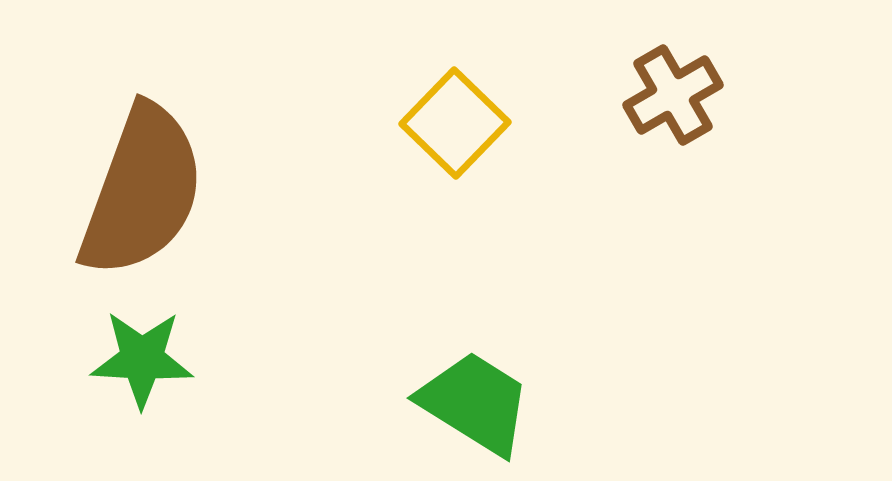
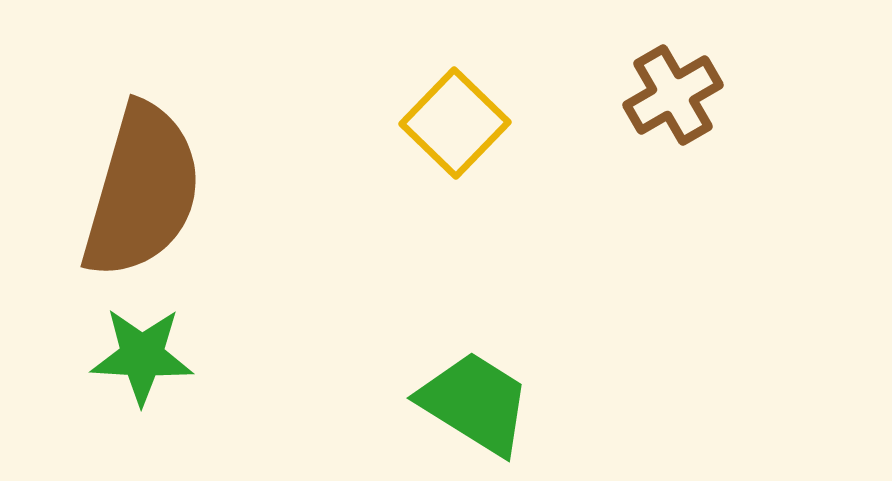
brown semicircle: rotated 4 degrees counterclockwise
green star: moved 3 px up
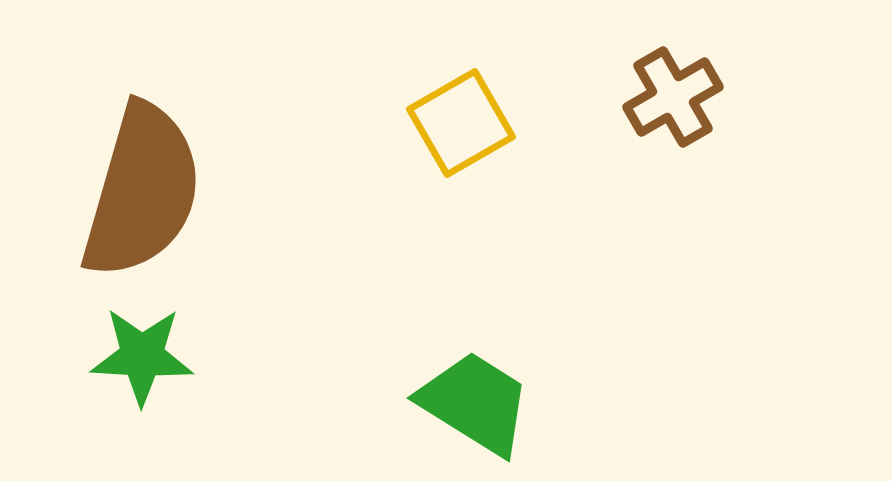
brown cross: moved 2 px down
yellow square: moved 6 px right; rotated 16 degrees clockwise
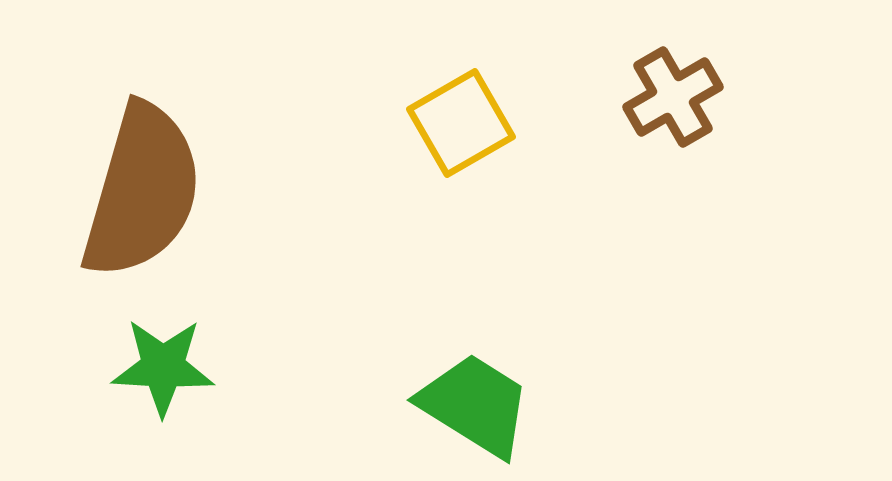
green star: moved 21 px right, 11 px down
green trapezoid: moved 2 px down
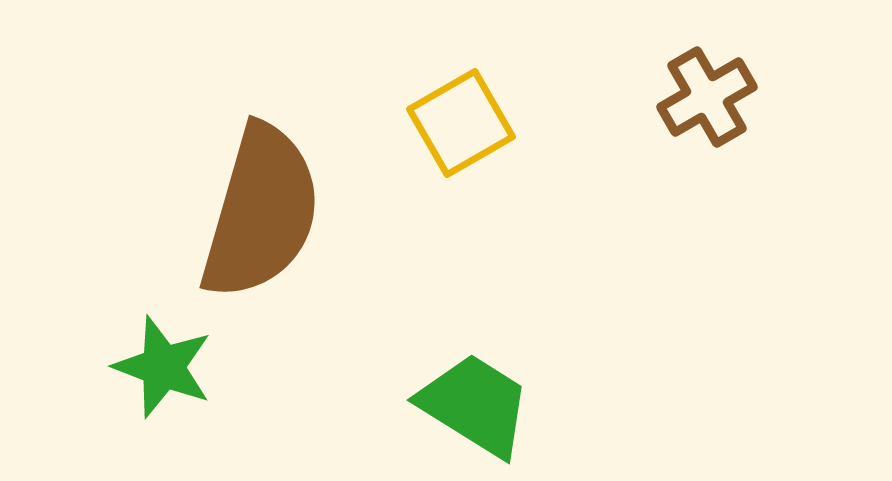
brown cross: moved 34 px right
brown semicircle: moved 119 px right, 21 px down
green star: rotated 18 degrees clockwise
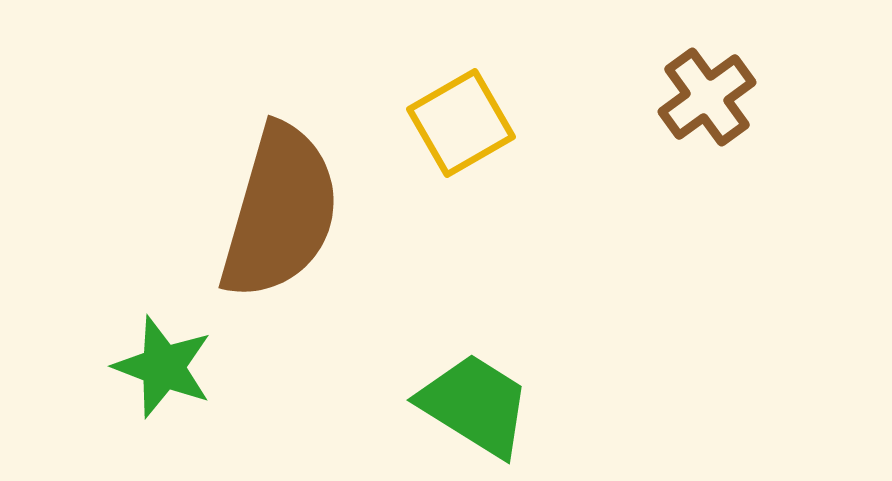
brown cross: rotated 6 degrees counterclockwise
brown semicircle: moved 19 px right
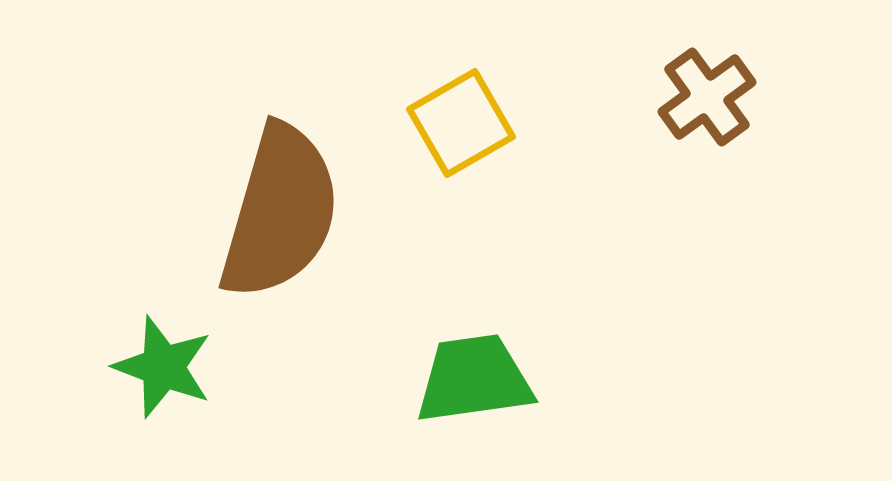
green trapezoid: moved 1 px left, 26 px up; rotated 40 degrees counterclockwise
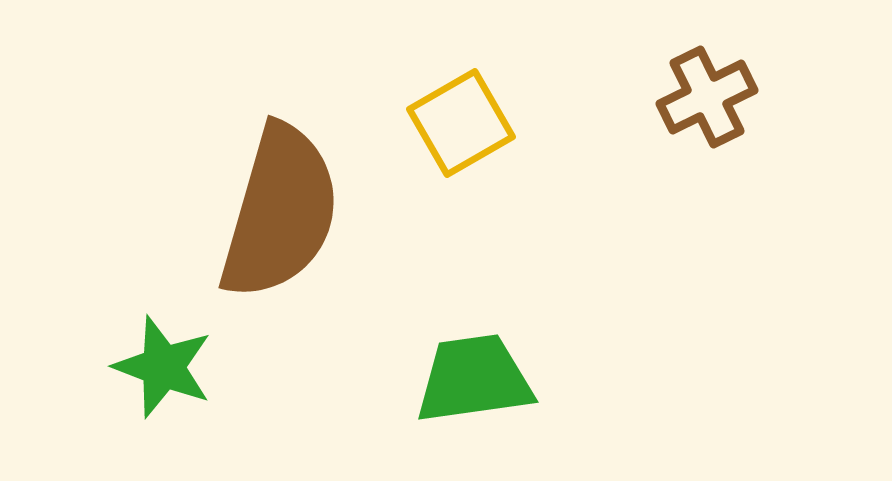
brown cross: rotated 10 degrees clockwise
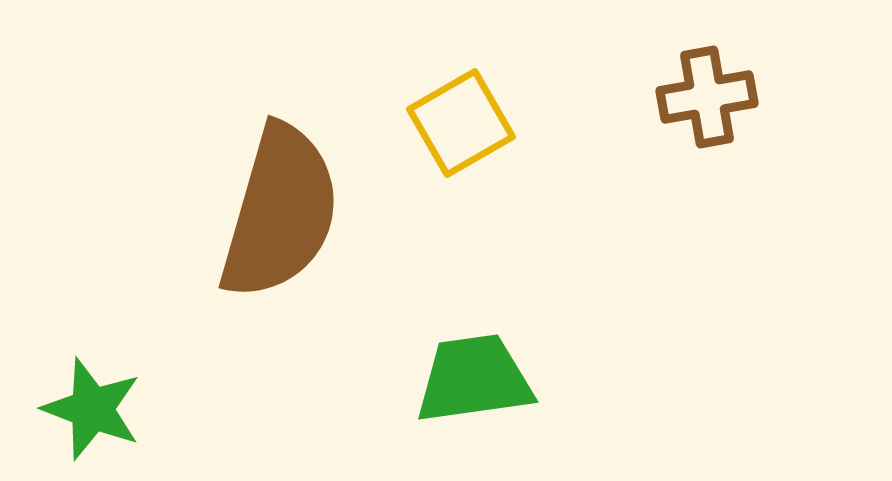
brown cross: rotated 16 degrees clockwise
green star: moved 71 px left, 42 px down
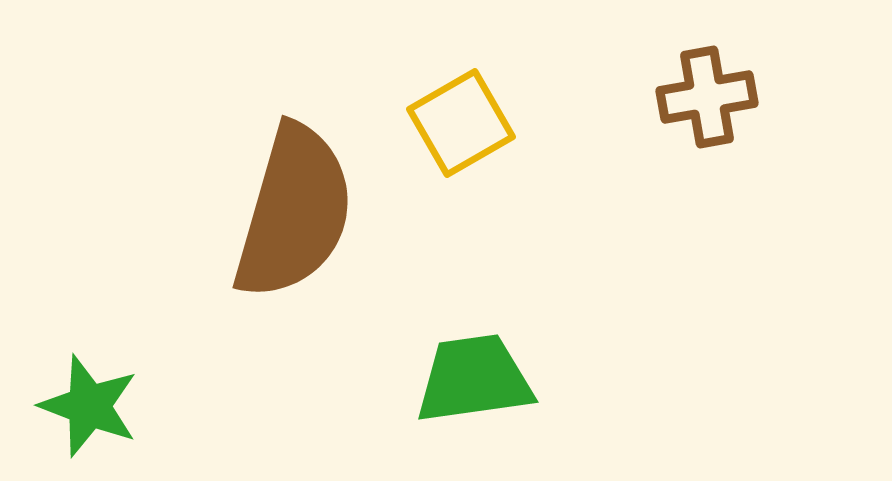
brown semicircle: moved 14 px right
green star: moved 3 px left, 3 px up
